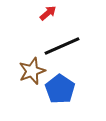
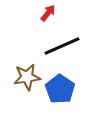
red arrow: rotated 12 degrees counterclockwise
brown star: moved 5 px left, 6 px down; rotated 12 degrees clockwise
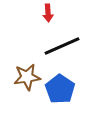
red arrow: rotated 138 degrees clockwise
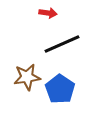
red arrow: rotated 78 degrees counterclockwise
black line: moved 2 px up
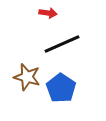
brown star: rotated 24 degrees clockwise
blue pentagon: moved 1 px right, 1 px up
